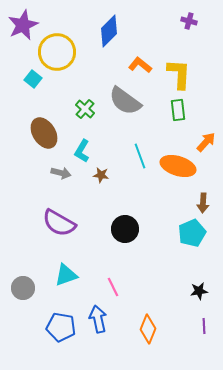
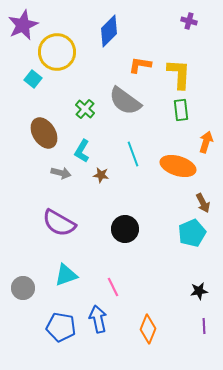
orange L-shape: rotated 30 degrees counterclockwise
green rectangle: moved 3 px right
orange arrow: rotated 25 degrees counterclockwise
cyan line: moved 7 px left, 2 px up
brown arrow: rotated 30 degrees counterclockwise
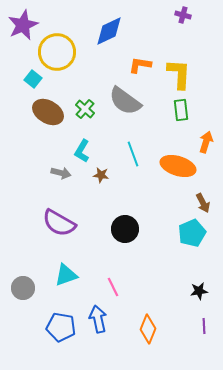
purple cross: moved 6 px left, 6 px up
blue diamond: rotated 20 degrees clockwise
brown ellipse: moved 4 px right, 21 px up; rotated 28 degrees counterclockwise
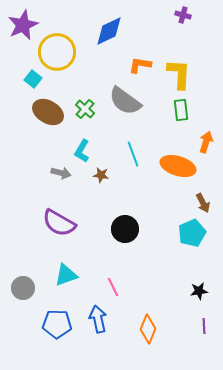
blue pentagon: moved 4 px left, 3 px up; rotated 8 degrees counterclockwise
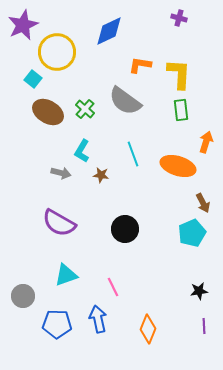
purple cross: moved 4 px left, 3 px down
gray circle: moved 8 px down
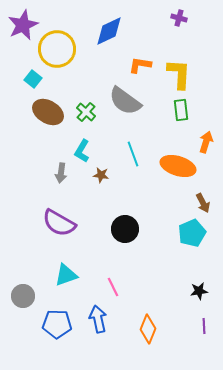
yellow circle: moved 3 px up
green cross: moved 1 px right, 3 px down
gray arrow: rotated 84 degrees clockwise
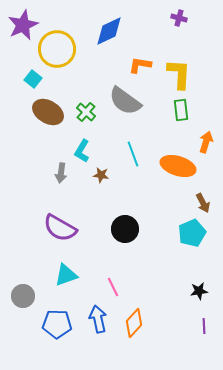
purple semicircle: moved 1 px right, 5 px down
orange diamond: moved 14 px left, 6 px up; rotated 20 degrees clockwise
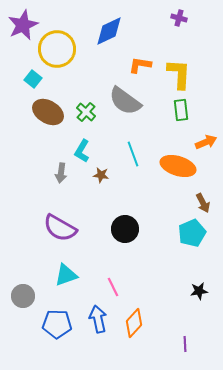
orange arrow: rotated 50 degrees clockwise
purple line: moved 19 px left, 18 px down
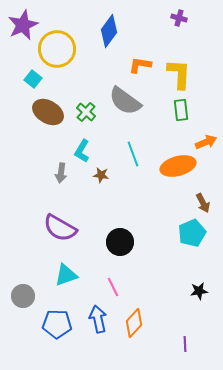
blue diamond: rotated 28 degrees counterclockwise
orange ellipse: rotated 32 degrees counterclockwise
black circle: moved 5 px left, 13 px down
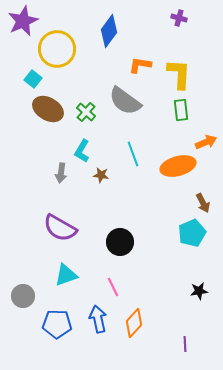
purple star: moved 4 px up
brown ellipse: moved 3 px up
